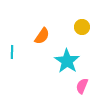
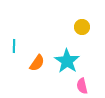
orange semicircle: moved 5 px left, 27 px down
cyan line: moved 2 px right, 6 px up
pink semicircle: rotated 35 degrees counterclockwise
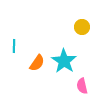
cyan star: moved 3 px left
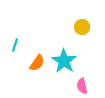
cyan line: moved 1 px right, 1 px up; rotated 16 degrees clockwise
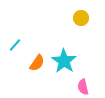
yellow circle: moved 1 px left, 9 px up
cyan line: rotated 24 degrees clockwise
pink semicircle: moved 1 px right, 1 px down
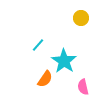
cyan line: moved 23 px right
orange semicircle: moved 8 px right, 16 px down
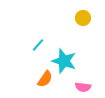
yellow circle: moved 2 px right
cyan star: rotated 15 degrees counterclockwise
pink semicircle: rotated 70 degrees counterclockwise
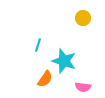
cyan line: rotated 24 degrees counterclockwise
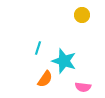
yellow circle: moved 1 px left, 3 px up
cyan line: moved 3 px down
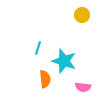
orange semicircle: rotated 42 degrees counterclockwise
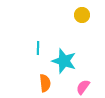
cyan line: rotated 16 degrees counterclockwise
orange semicircle: moved 4 px down
pink semicircle: rotated 119 degrees clockwise
